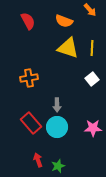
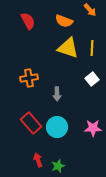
gray arrow: moved 11 px up
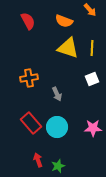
white square: rotated 16 degrees clockwise
gray arrow: rotated 24 degrees counterclockwise
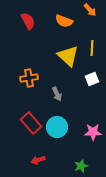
yellow triangle: moved 8 px down; rotated 25 degrees clockwise
pink star: moved 4 px down
red arrow: rotated 88 degrees counterclockwise
green star: moved 23 px right
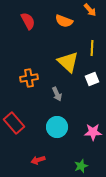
yellow triangle: moved 6 px down
red rectangle: moved 17 px left
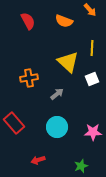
gray arrow: rotated 104 degrees counterclockwise
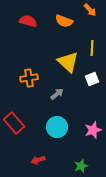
red semicircle: rotated 48 degrees counterclockwise
pink star: moved 2 px up; rotated 18 degrees counterclockwise
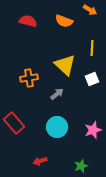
orange arrow: rotated 16 degrees counterclockwise
yellow triangle: moved 3 px left, 3 px down
red arrow: moved 2 px right, 1 px down
